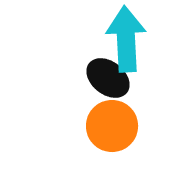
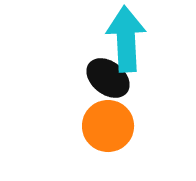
orange circle: moved 4 px left
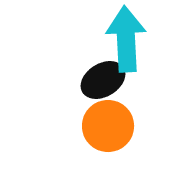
black ellipse: moved 5 px left, 2 px down; rotated 69 degrees counterclockwise
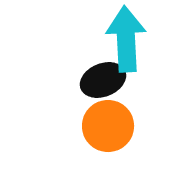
black ellipse: rotated 9 degrees clockwise
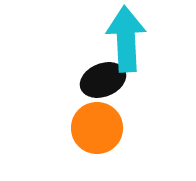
orange circle: moved 11 px left, 2 px down
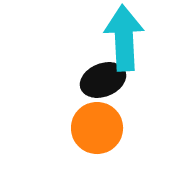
cyan arrow: moved 2 px left, 1 px up
